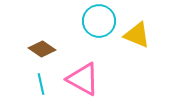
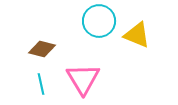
brown diamond: rotated 20 degrees counterclockwise
pink triangle: rotated 30 degrees clockwise
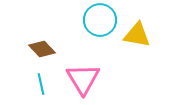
cyan circle: moved 1 px right, 1 px up
yellow triangle: rotated 12 degrees counterclockwise
brown diamond: rotated 32 degrees clockwise
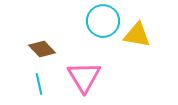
cyan circle: moved 3 px right, 1 px down
pink triangle: moved 1 px right, 2 px up
cyan line: moved 2 px left
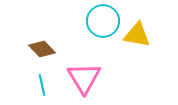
pink triangle: moved 1 px down
cyan line: moved 3 px right, 1 px down
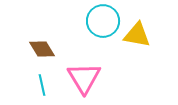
brown diamond: rotated 12 degrees clockwise
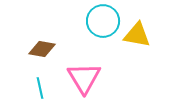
brown diamond: rotated 48 degrees counterclockwise
cyan line: moved 2 px left, 3 px down
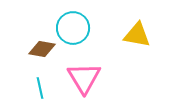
cyan circle: moved 30 px left, 7 px down
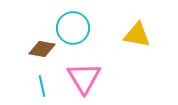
cyan line: moved 2 px right, 2 px up
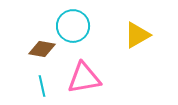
cyan circle: moved 2 px up
yellow triangle: rotated 40 degrees counterclockwise
pink triangle: rotated 51 degrees clockwise
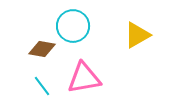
cyan line: rotated 25 degrees counterclockwise
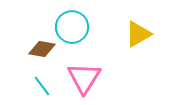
cyan circle: moved 1 px left, 1 px down
yellow triangle: moved 1 px right, 1 px up
pink triangle: rotated 48 degrees counterclockwise
